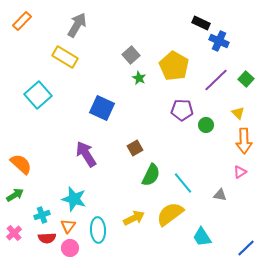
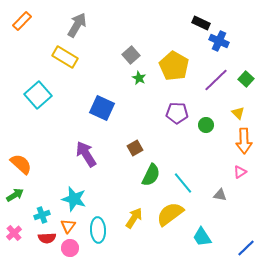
purple pentagon: moved 5 px left, 3 px down
yellow arrow: rotated 30 degrees counterclockwise
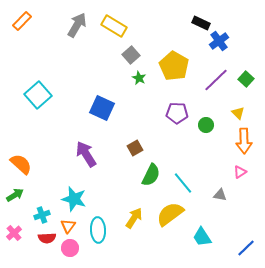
blue cross: rotated 30 degrees clockwise
yellow rectangle: moved 49 px right, 31 px up
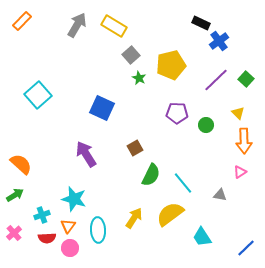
yellow pentagon: moved 3 px left, 1 px up; rotated 28 degrees clockwise
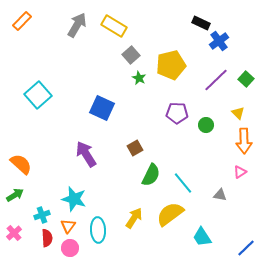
red semicircle: rotated 90 degrees counterclockwise
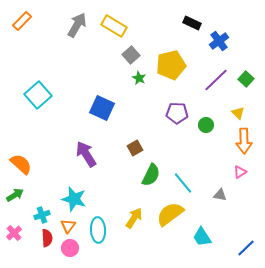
black rectangle: moved 9 px left
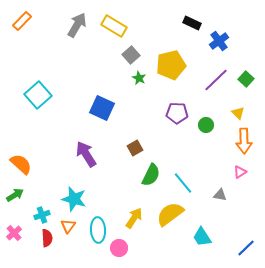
pink circle: moved 49 px right
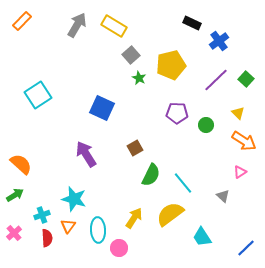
cyan square: rotated 8 degrees clockwise
orange arrow: rotated 55 degrees counterclockwise
gray triangle: moved 3 px right, 1 px down; rotated 32 degrees clockwise
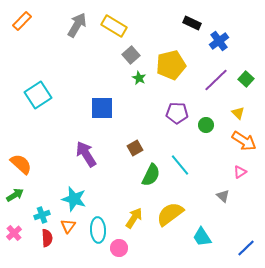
blue square: rotated 25 degrees counterclockwise
cyan line: moved 3 px left, 18 px up
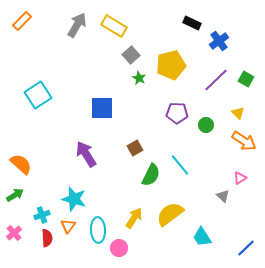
green square: rotated 14 degrees counterclockwise
pink triangle: moved 6 px down
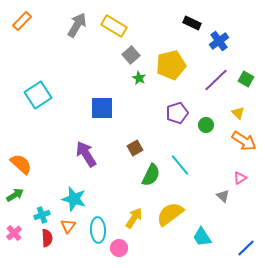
purple pentagon: rotated 20 degrees counterclockwise
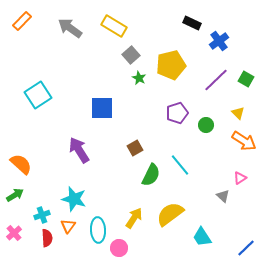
gray arrow: moved 7 px left, 3 px down; rotated 85 degrees counterclockwise
purple arrow: moved 7 px left, 4 px up
